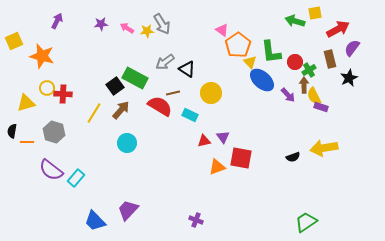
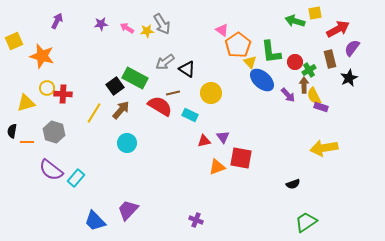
black semicircle at (293, 157): moved 27 px down
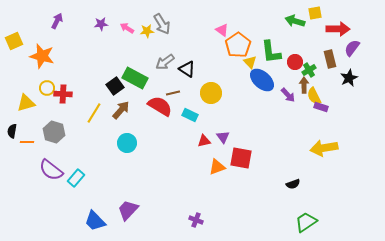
red arrow at (338, 29): rotated 30 degrees clockwise
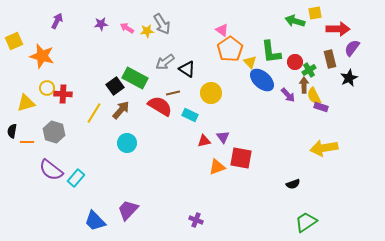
orange pentagon at (238, 45): moved 8 px left, 4 px down
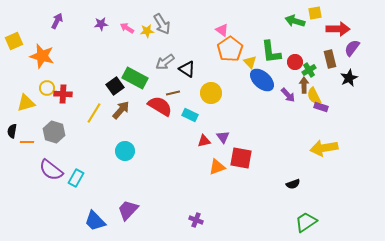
cyan circle at (127, 143): moved 2 px left, 8 px down
cyan rectangle at (76, 178): rotated 12 degrees counterclockwise
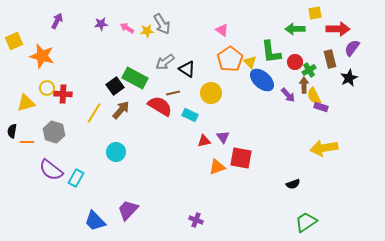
green arrow at (295, 21): moved 8 px down; rotated 18 degrees counterclockwise
orange pentagon at (230, 49): moved 10 px down
cyan circle at (125, 151): moved 9 px left, 1 px down
